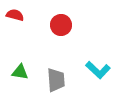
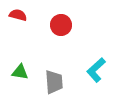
red semicircle: moved 3 px right
cyan L-shape: moved 2 px left; rotated 95 degrees clockwise
gray trapezoid: moved 2 px left, 2 px down
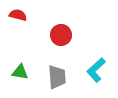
red circle: moved 10 px down
gray trapezoid: moved 3 px right, 5 px up
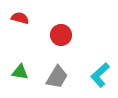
red semicircle: moved 2 px right, 3 px down
cyan L-shape: moved 4 px right, 5 px down
gray trapezoid: rotated 35 degrees clockwise
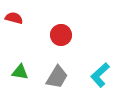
red semicircle: moved 6 px left
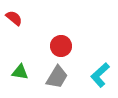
red semicircle: rotated 24 degrees clockwise
red circle: moved 11 px down
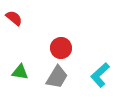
red circle: moved 2 px down
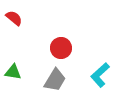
green triangle: moved 7 px left
gray trapezoid: moved 2 px left, 3 px down
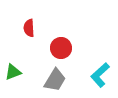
red semicircle: moved 15 px right, 10 px down; rotated 132 degrees counterclockwise
green triangle: rotated 30 degrees counterclockwise
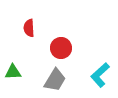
green triangle: rotated 18 degrees clockwise
